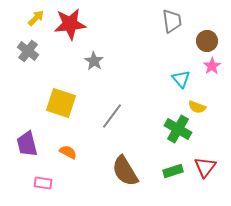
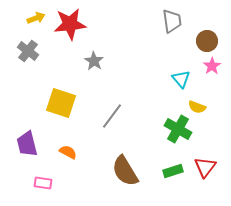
yellow arrow: rotated 24 degrees clockwise
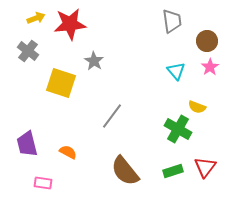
pink star: moved 2 px left, 1 px down
cyan triangle: moved 5 px left, 8 px up
yellow square: moved 20 px up
brown semicircle: rotated 8 degrees counterclockwise
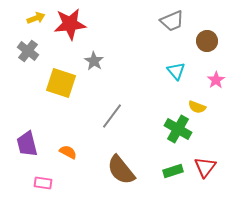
gray trapezoid: rotated 75 degrees clockwise
pink star: moved 6 px right, 13 px down
brown semicircle: moved 4 px left, 1 px up
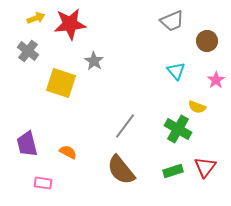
gray line: moved 13 px right, 10 px down
